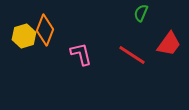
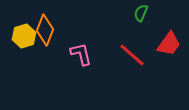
red line: rotated 8 degrees clockwise
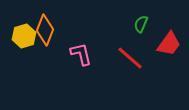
green semicircle: moved 11 px down
red line: moved 2 px left, 3 px down
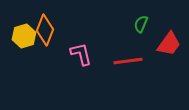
red line: moved 2 px left, 3 px down; rotated 48 degrees counterclockwise
